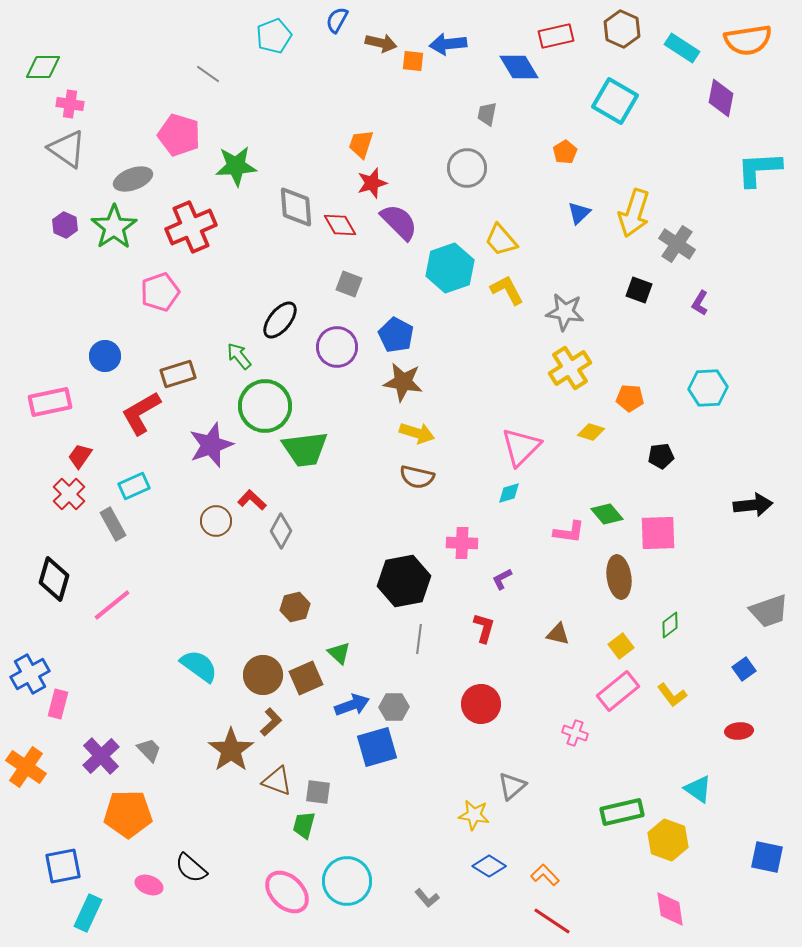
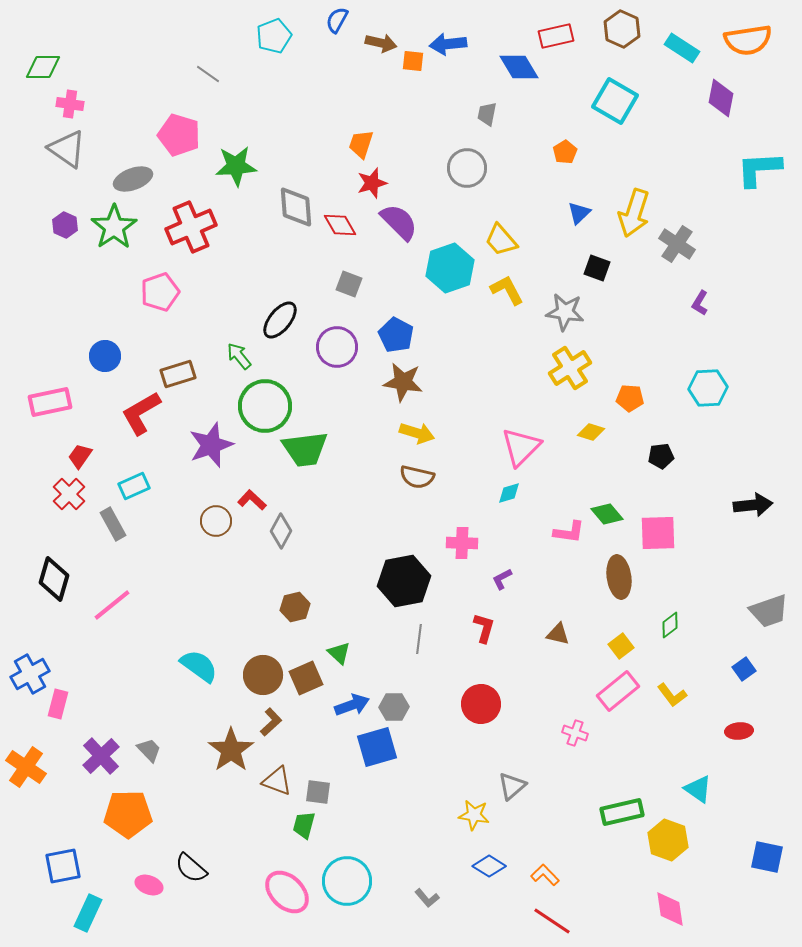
black square at (639, 290): moved 42 px left, 22 px up
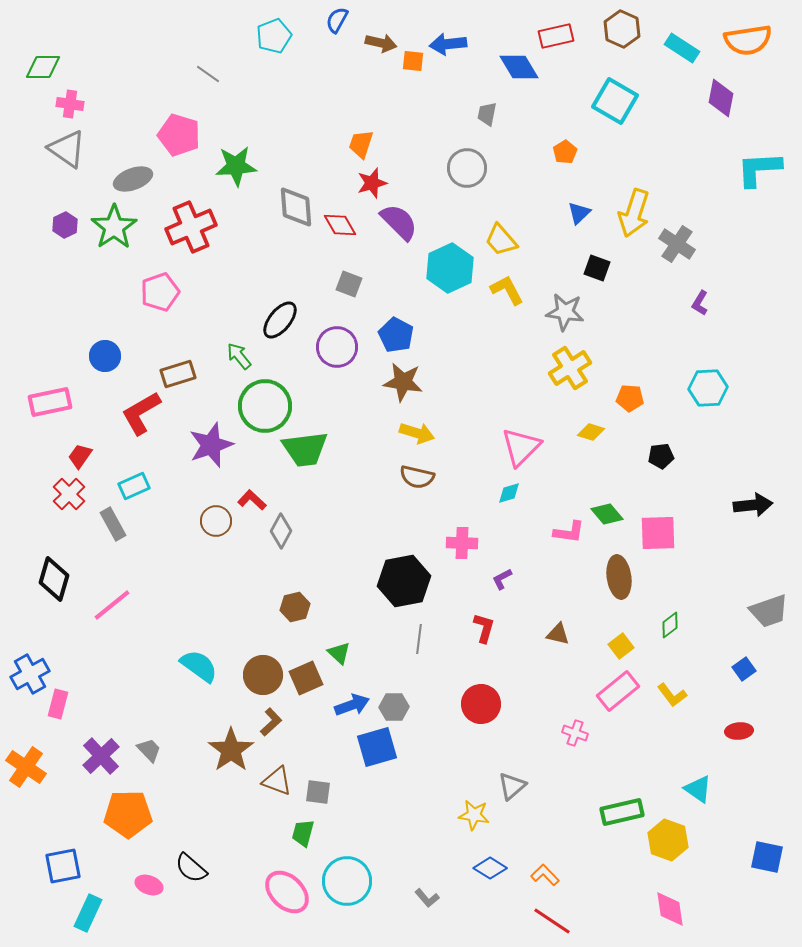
purple hexagon at (65, 225): rotated 10 degrees clockwise
cyan hexagon at (450, 268): rotated 6 degrees counterclockwise
green trapezoid at (304, 825): moved 1 px left, 8 px down
blue diamond at (489, 866): moved 1 px right, 2 px down
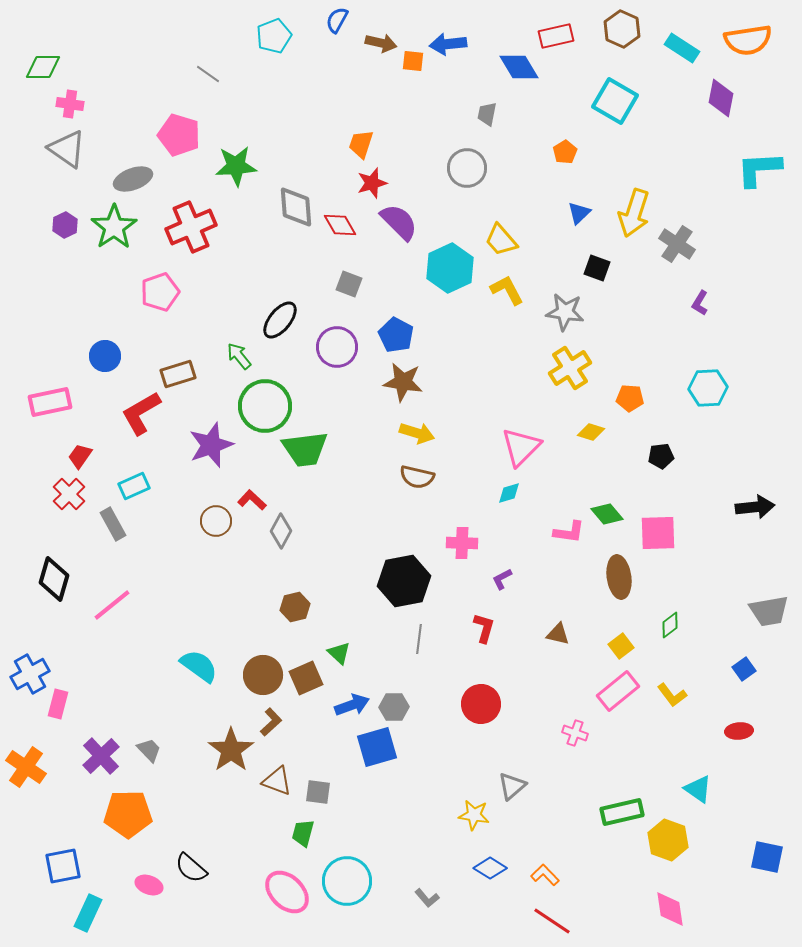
black arrow at (753, 505): moved 2 px right, 2 px down
gray trapezoid at (769, 611): rotated 9 degrees clockwise
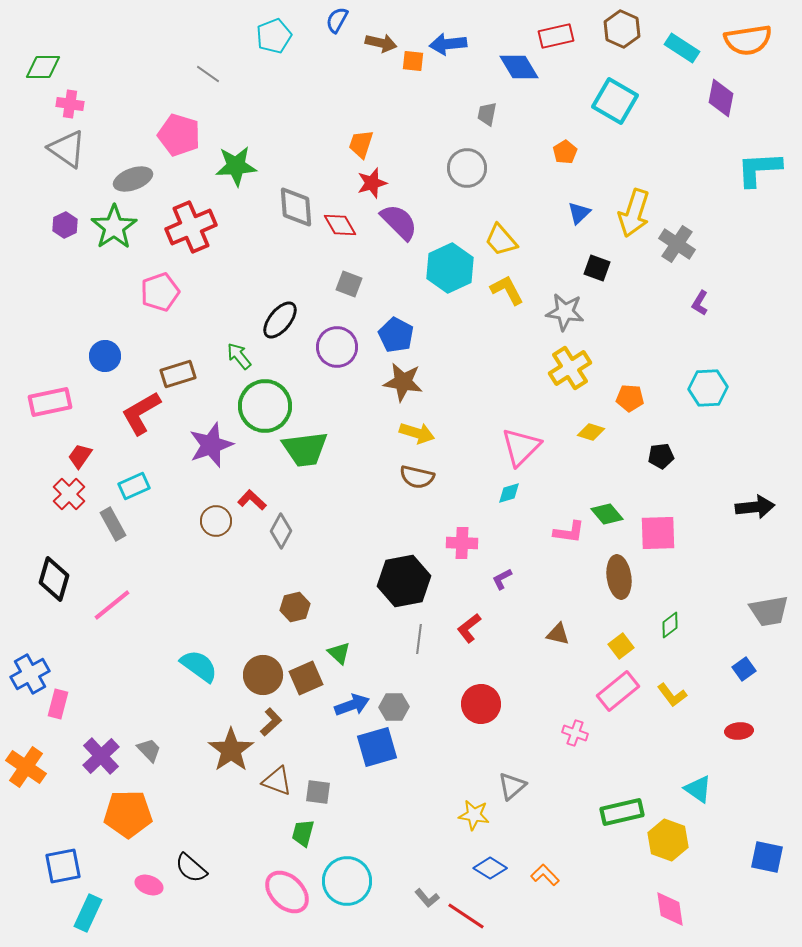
red L-shape at (484, 628): moved 15 px left; rotated 144 degrees counterclockwise
red line at (552, 921): moved 86 px left, 5 px up
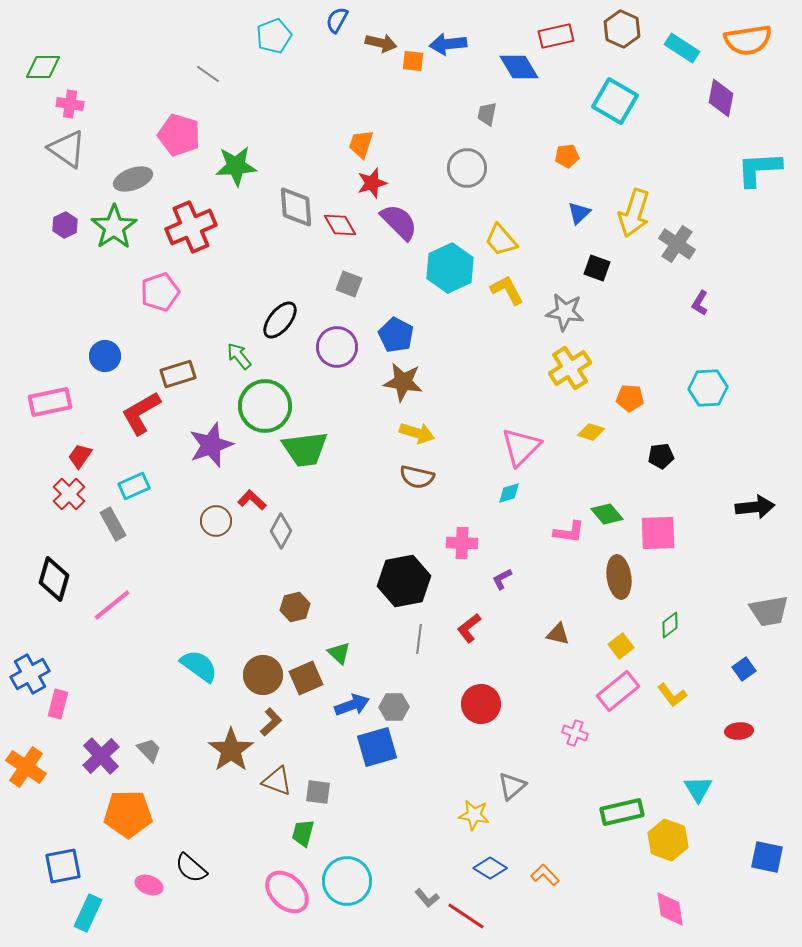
orange pentagon at (565, 152): moved 2 px right, 4 px down; rotated 25 degrees clockwise
cyan triangle at (698, 789): rotated 24 degrees clockwise
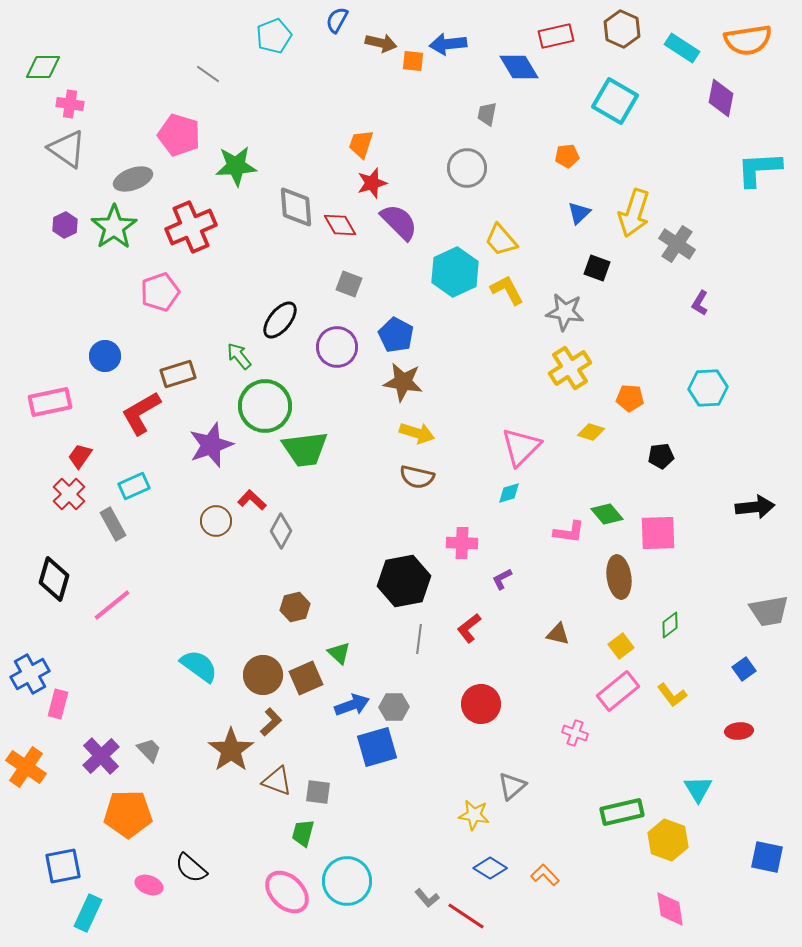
cyan hexagon at (450, 268): moved 5 px right, 4 px down
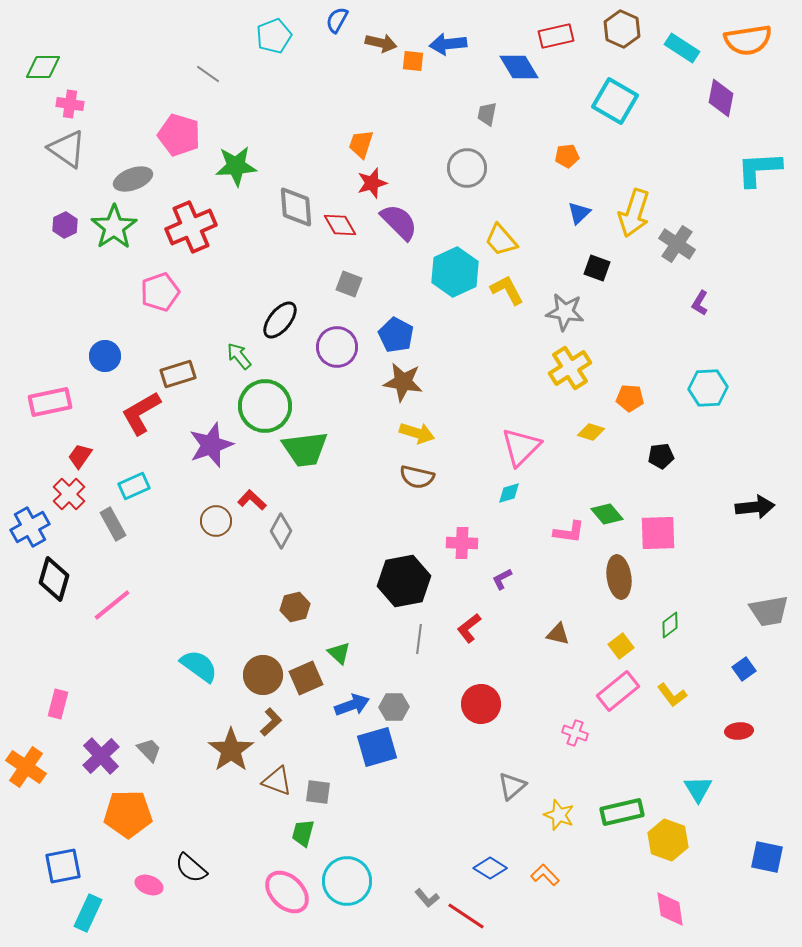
blue cross at (30, 674): moved 147 px up
yellow star at (474, 815): moved 85 px right; rotated 12 degrees clockwise
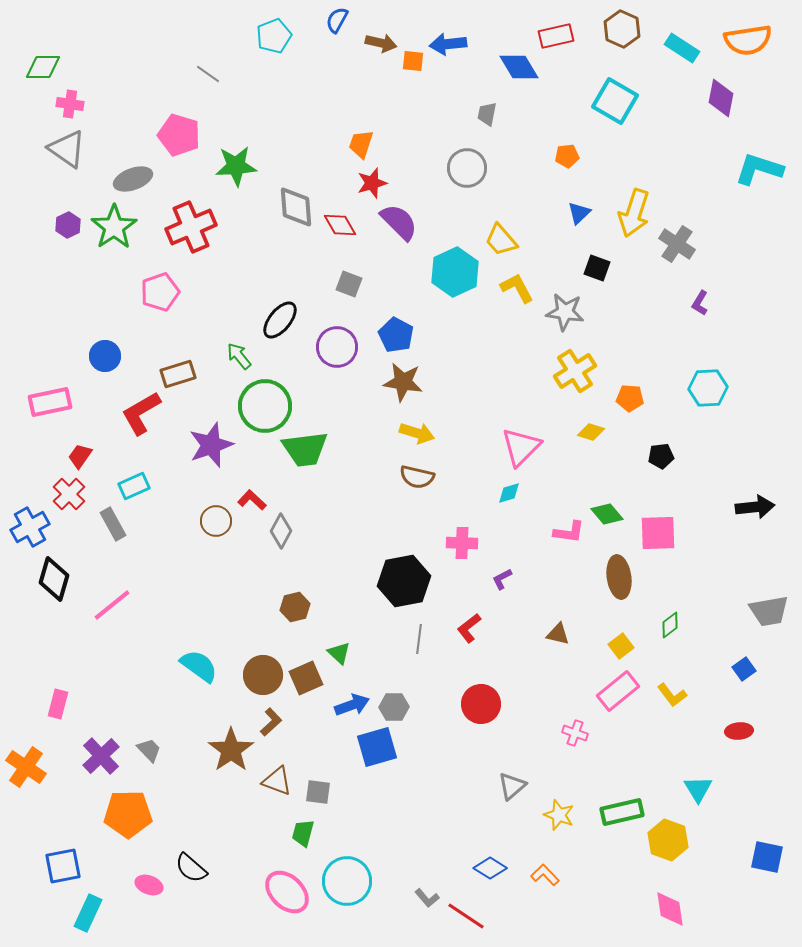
cyan L-shape at (759, 169): rotated 21 degrees clockwise
purple hexagon at (65, 225): moved 3 px right
yellow L-shape at (507, 290): moved 10 px right, 2 px up
yellow cross at (570, 368): moved 5 px right, 3 px down
